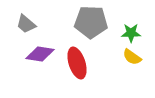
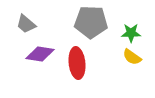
red ellipse: rotated 12 degrees clockwise
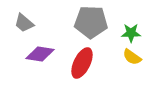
gray trapezoid: moved 2 px left, 1 px up
red ellipse: moved 5 px right; rotated 32 degrees clockwise
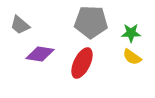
gray trapezoid: moved 4 px left, 2 px down
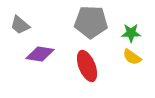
red ellipse: moved 5 px right, 3 px down; rotated 48 degrees counterclockwise
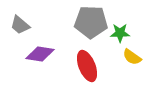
green star: moved 11 px left
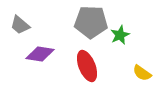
green star: moved 2 px down; rotated 24 degrees counterclockwise
yellow semicircle: moved 10 px right, 16 px down
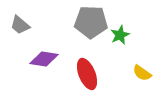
purple diamond: moved 4 px right, 5 px down
red ellipse: moved 8 px down
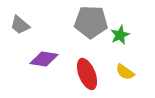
yellow semicircle: moved 17 px left, 1 px up
